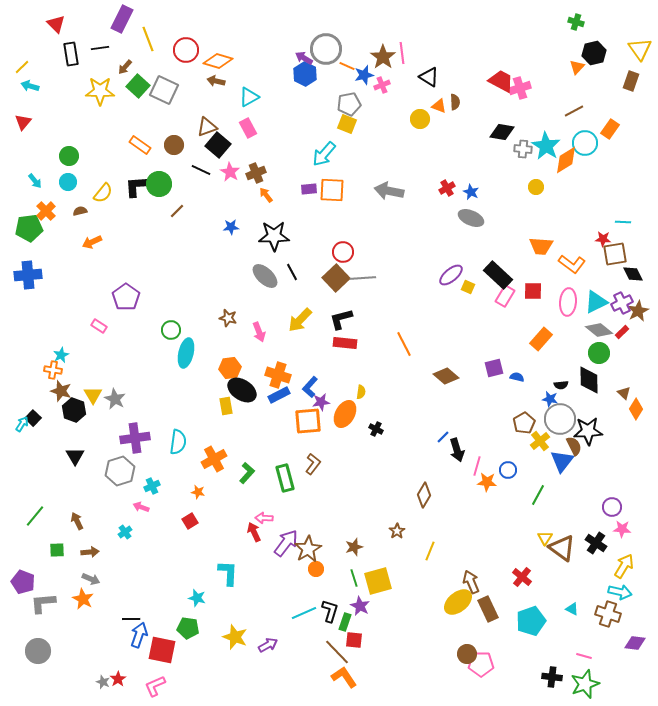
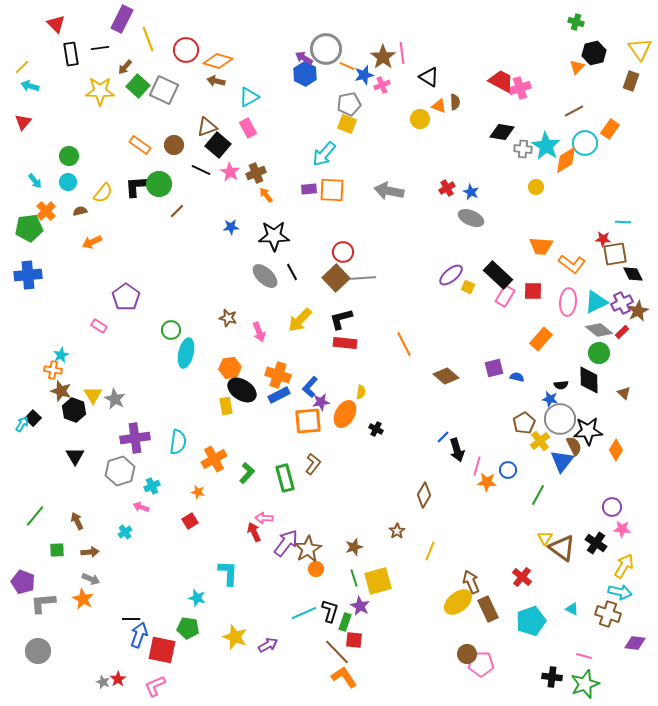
orange diamond at (636, 409): moved 20 px left, 41 px down
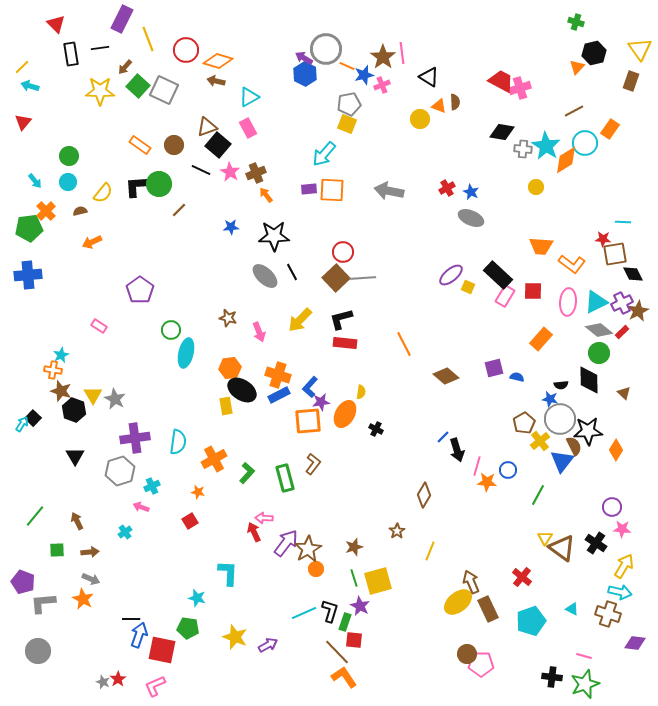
brown line at (177, 211): moved 2 px right, 1 px up
purple pentagon at (126, 297): moved 14 px right, 7 px up
